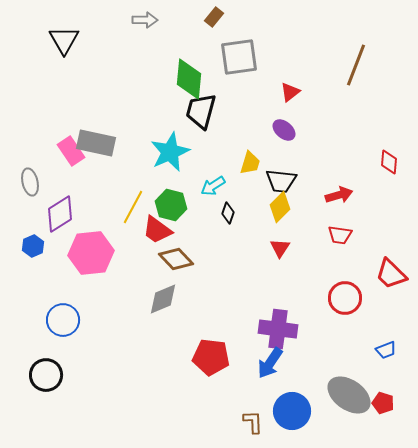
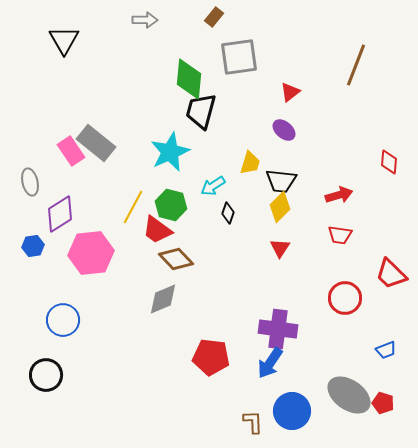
gray rectangle at (96, 143): rotated 27 degrees clockwise
blue hexagon at (33, 246): rotated 15 degrees clockwise
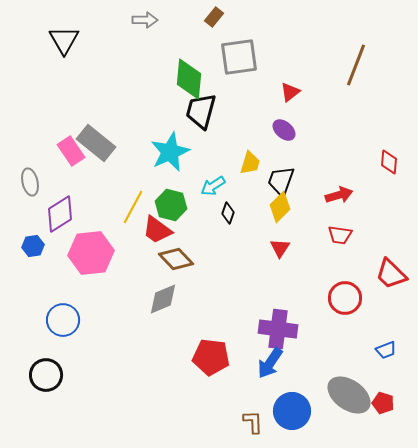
black trapezoid at (281, 181): rotated 104 degrees clockwise
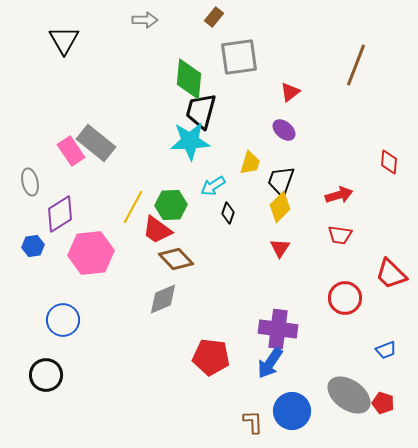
cyan star at (170, 152): moved 20 px right, 11 px up; rotated 21 degrees clockwise
green hexagon at (171, 205): rotated 16 degrees counterclockwise
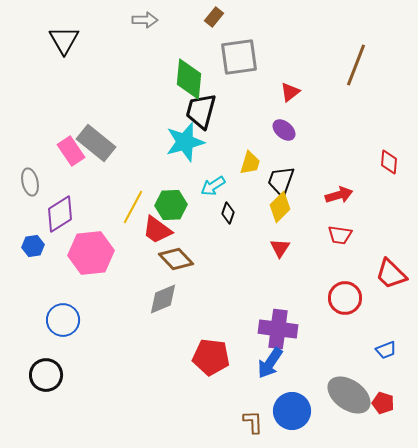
cyan star at (190, 141): moved 5 px left, 1 px down; rotated 12 degrees counterclockwise
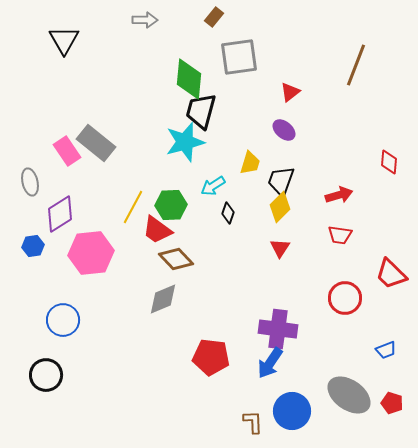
pink rectangle at (71, 151): moved 4 px left
red pentagon at (383, 403): moved 9 px right
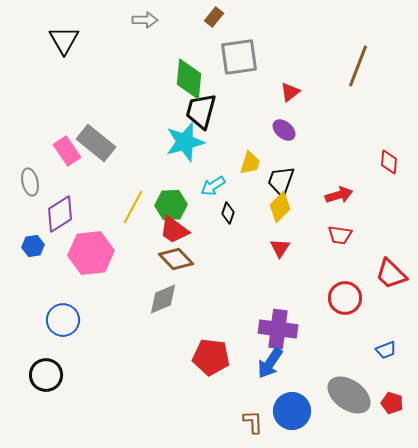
brown line at (356, 65): moved 2 px right, 1 px down
red trapezoid at (157, 230): moved 17 px right
